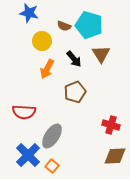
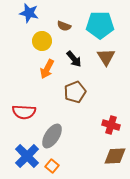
cyan pentagon: moved 11 px right; rotated 16 degrees counterclockwise
brown triangle: moved 5 px right, 3 px down
blue cross: moved 1 px left, 1 px down
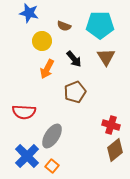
brown diamond: moved 6 px up; rotated 35 degrees counterclockwise
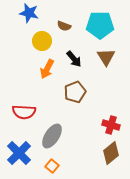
brown diamond: moved 4 px left, 3 px down
blue cross: moved 8 px left, 3 px up
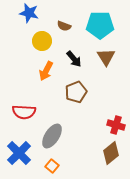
orange arrow: moved 1 px left, 2 px down
brown pentagon: moved 1 px right
red cross: moved 5 px right
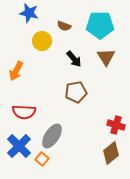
orange arrow: moved 30 px left
brown pentagon: rotated 10 degrees clockwise
blue cross: moved 7 px up
orange square: moved 10 px left, 7 px up
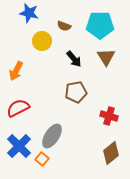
red semicircle: moved 6 px left, 4 px up; rotated 150 degrees clockwise
red cross: moved 7 px left, 9 px up
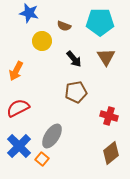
cyan pentagon: moved 3 px up
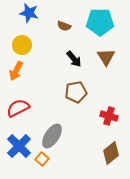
yellow circle: moved 20 px left, 4 px down
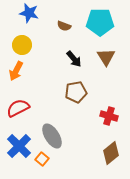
gray ellipse: rotated 65 degrees counterclockwise
